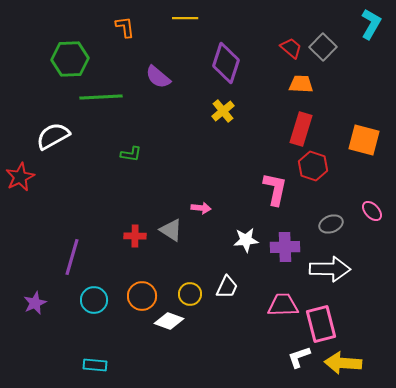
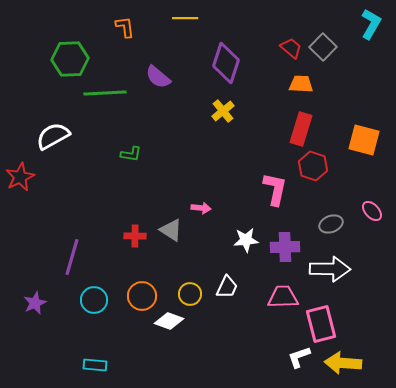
green line: moved 4 px right, 4 px up
pink trapezoid: moved 8 px up
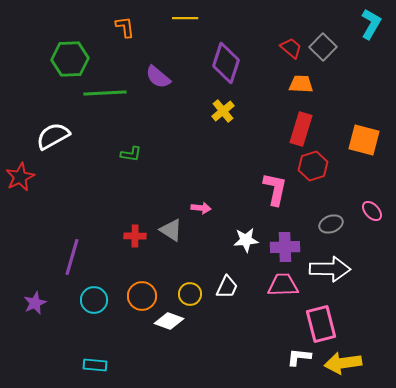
red hexagon: rotated 24 degrees clockwise
pink trapezoid: moved 12 px up
white L-shape: rotated 25 degrees clockwise
yellow arrow: rotated 12 degrees counterclockwise
